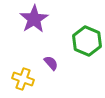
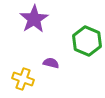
purple semicircle: rotated 35 degrees counterclockwise
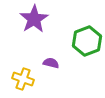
green hexagon: rotated 16 degrees clockwise
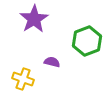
purple semicircle: moved 1 px right, 1 px up
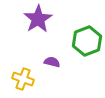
purple star: moved 4 px right
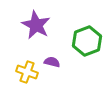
purple star: moved 2 px left, 6 px down; rotated 12 degrees counterclockwise
yellow cross: moved 4 px right, 7 px up
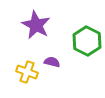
green hexagon: rotated 12 degrees counterclockwise
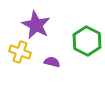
yellow cross: moved 7 px left, 20 px up
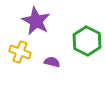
purple star: moved 4 px up
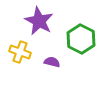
purple star: moved 3 px right
green hexagon: moved 6 px left, 2 px up
